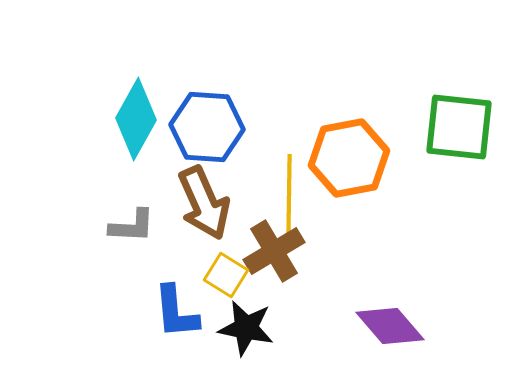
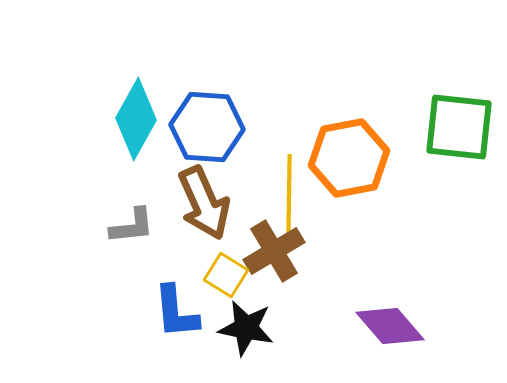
gray L-shape: rotated 9 degrees counterclockwise
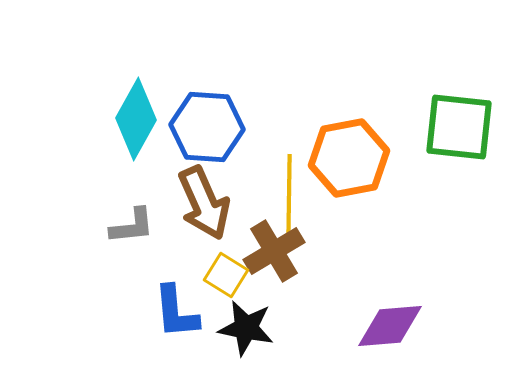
purple diamond: rotated 54 degrees counterclockwise
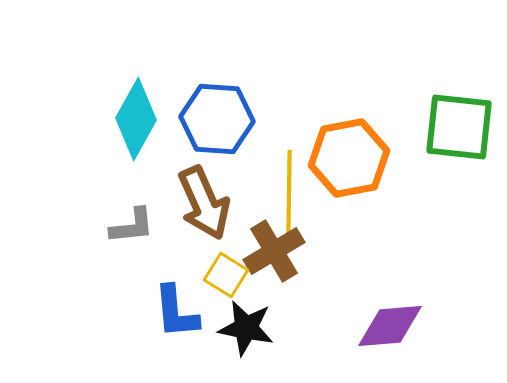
blue hexagon: moved 10 px right, 8 px up
yellow line: moved 4 px up
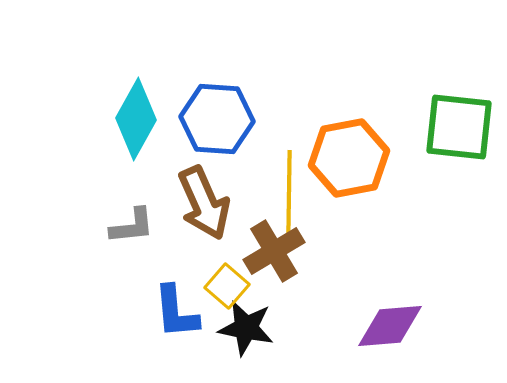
yellow square: moved 1 px right, 11 px down; rotated 9 degrees clockwise
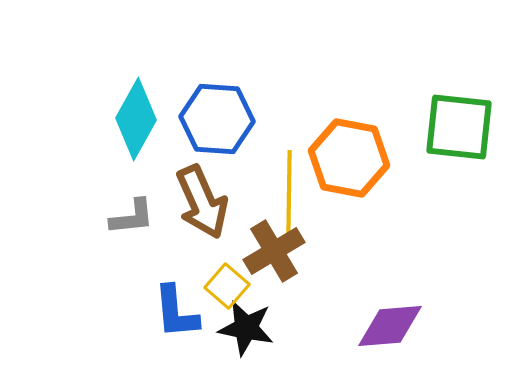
orange hexagon: rotated 22 degrees clockwise
brown arrow: moved 2 px left, 1 px up
gray L-shape: moved 9 px up
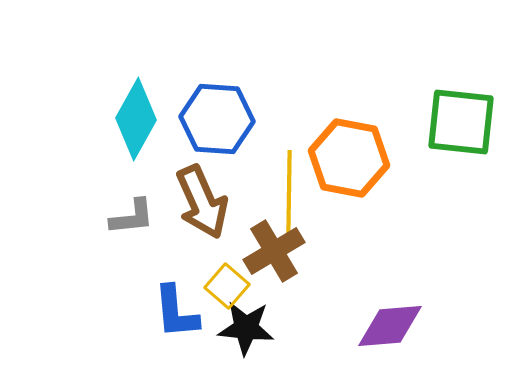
green square: moved 2 px right, 5 px up
black star: rotated 6 degrees counterclockwise
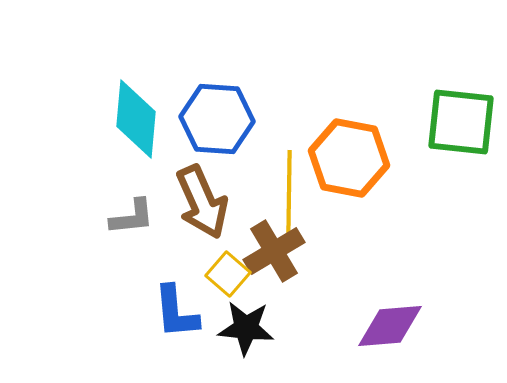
cyan diamond: rotated 24 degrees counterclockwise
yellow square: moved 1 px right, 12 px up
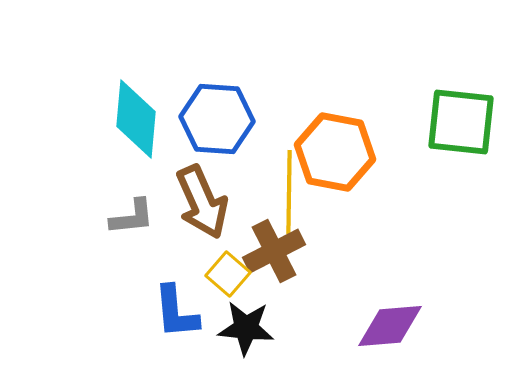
orange hexagon: moved 14 px left, 6 px up
brown cross: rotated 4 degrees clockwise
